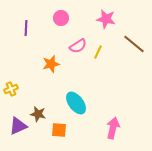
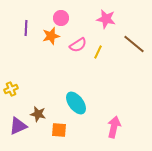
pink semicircle: moved 1 px up
orange star: moved 28 px up
pink arrow: moved 1 px right, 1 px up
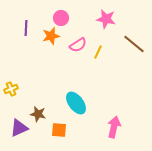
purple triangle: moved 1 px right, 2 px down
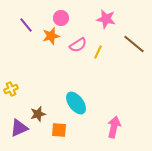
purple line: moved 3 px up; rotated 42 degrees counterclockwise
brown star: rotated 28 degrees counterclockwise
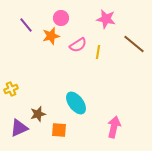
yellow line: rotated 16 degrees counterclockwise
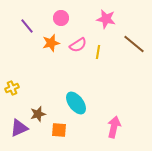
purple line: moved 1 px right, 1 px down
orange star: moved 7 px down
yellow cross: moved 1 px right, 1 px up
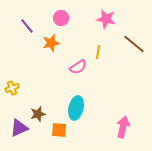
pink semicircle: moved 22 px down
cyan ellipse: moved 5 px down; rotated 50 degrees clockwise
pink arrow: moved 9 px right
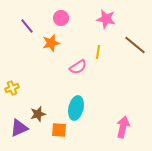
brown line: moved 1 px right, 1 px down
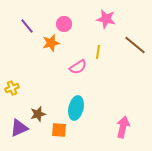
pink circle: moved 3 px right, 6 px down
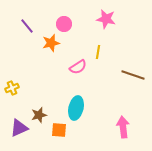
brown line: moved 2 px left, 30 px down; rotated 20 degrees counterclockwise
brown star: moved 1 px right, 1 px down
pink arrow: rotated 20 degrees counterclockwise
